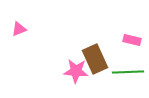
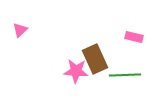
pink triangle: moved 1 px right, 1 px down; rotated 21 degrees counterclockwise
pink rectangle: moved 2 px right, 3 px up
green line: moved 3 px left, 3 px down
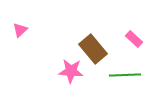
pink rectangle: moved 2 px down; rotated 30 degrees clockwise
brown rectangle: moved 2 px left, 10 px up; rotated 16 degrees counterclockwise
pink star: moved 5 px left
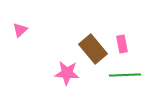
pink rectangle: moved 12 px left, 5 px down; rotated 36 degrees clockwise
pink star: moved 4 px left, 2 px down
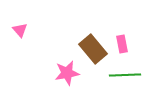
pink triangle: rotated 28 degrees counterclockwise
pink star: rotated 15 degrees counterclockwise
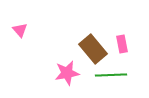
green line: moved 14 px left
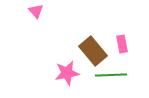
pink triangle: moved 16 px right, 19 px up
brown rectangle: moved 2 px down
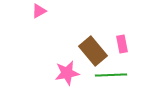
pink triangle: moved 3 px right; rotated 42 degrees clockwise
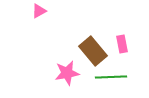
green line: moved 2 px down
